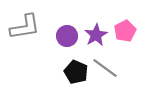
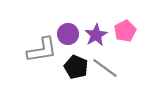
gray L-shape: moved 17 px right, 23 px down
purple circle: moved 1 px right, 2 px up
black pentagon: moved 5 px up
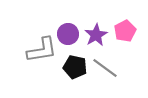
black pentagon: moved 1 px left; rotated 10 degrees counterclockwise
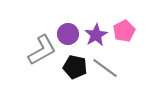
pink pentagon: moved 1 px left
gray L-shape: rotated 20 degrees counterclockwise
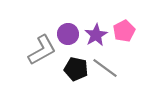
black pentagon: moved 1 px right, 2 px down
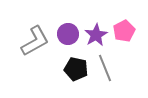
gray L-shape: moved 7 px left, 9 px up
gray line: rotated 32 degrees clockwise
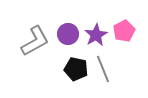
gray line: moved 2 px left, 1 px down
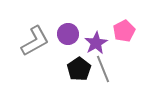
purple star: moved 8 px down
black pentagon: moved 3 px right; rotated 25 degrees clockwise
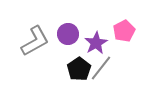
gray line: moved 2 px left, 1 px up; rotated 60 degrees clockwise
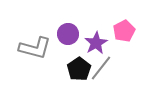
gray L-shape: moved 7 px down; rotated 44 degrees clockwise
